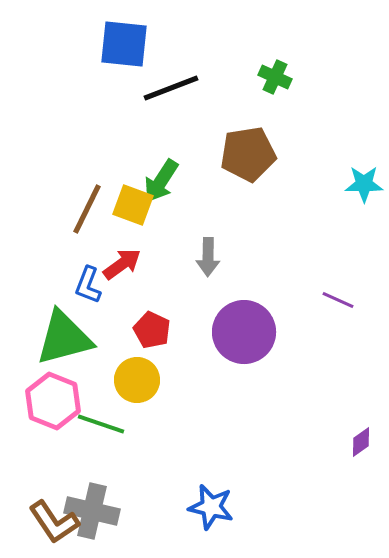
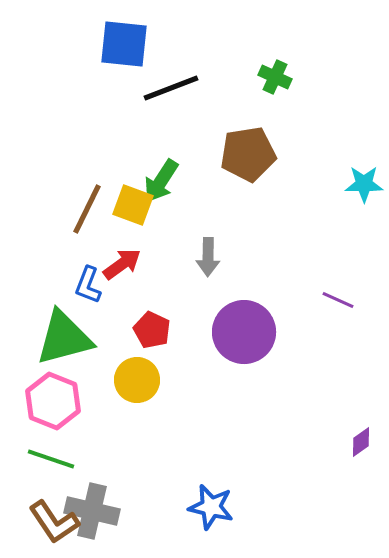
green line: moved 50 px left, 35 px down
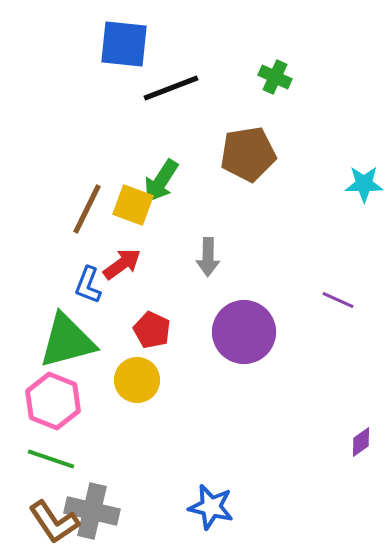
green triangle: moved 3 px right, 3 px down
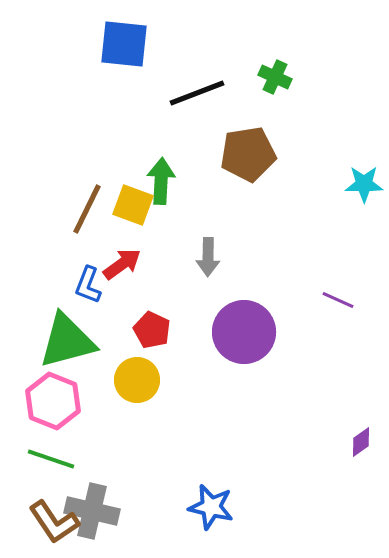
black line: moved 26 px right, 5 px down
green arrow: rotated 150 degrees clockwise
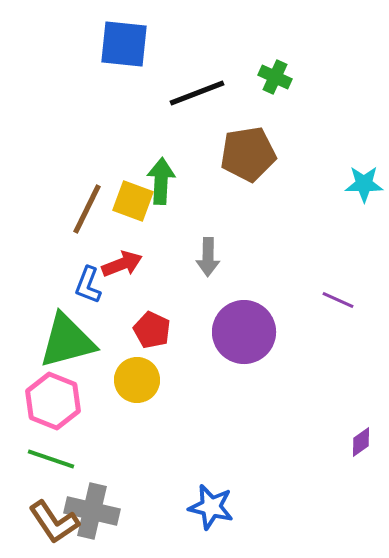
yellow square: moved 4 px up
red arrow: rotated 15 degrees clockwise
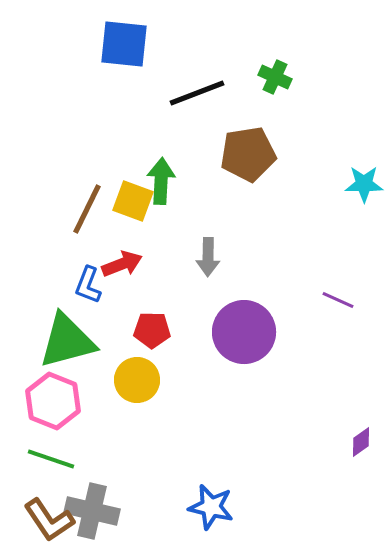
red pentagon: rotated 24 degrees counterclockwise
brown L-shape: moved 5 px left, 2 px up
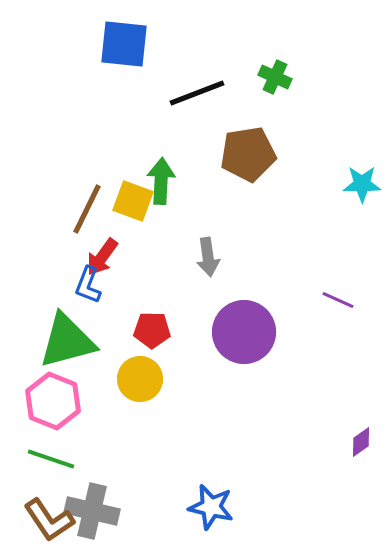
cyan star: moved 2 px left
gray arrow: rotated 9 degrees counterclockwise
red arrow: moved 20 px left, 7 px up; rotated 147 degrees clockwise
yellow circle: moved 3 px right, 1 px up
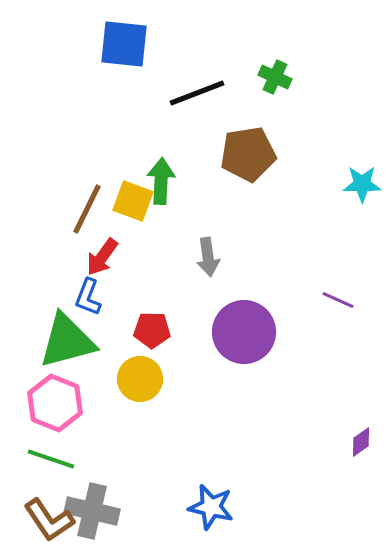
blue L-shape: moved 12 px down
pink hexagon: moved 2 px right, 2 px down
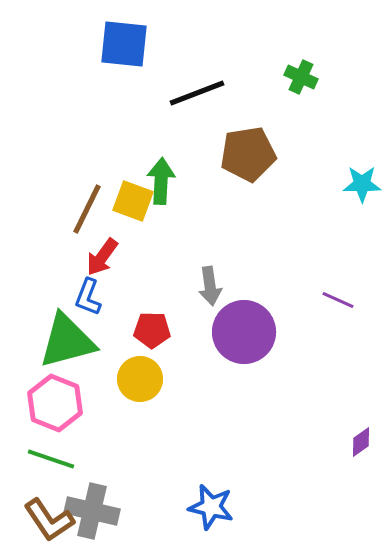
green cross: moved 26 px right
gray arrow: moved 2 px right, 29 px down
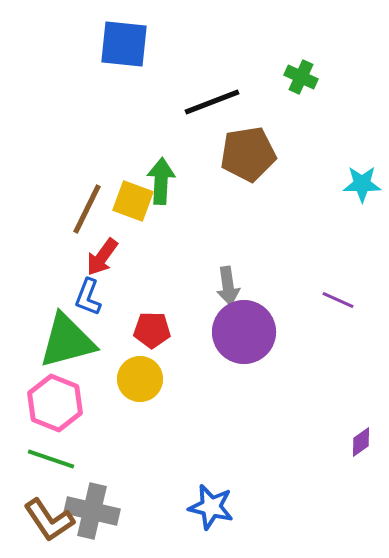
black line: moved 15 px right, 9 px down
gray arrow: moved 18 px right
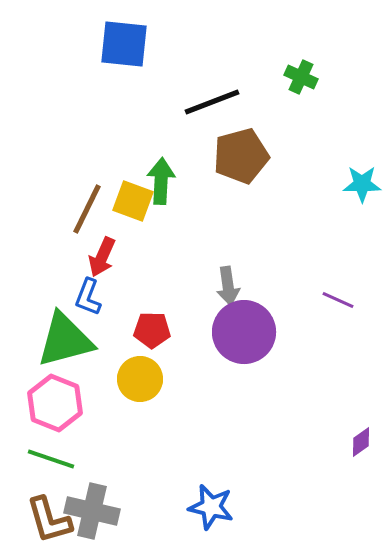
brown pentagon: moved 7 px left, 2 px down; rotated 6 degrees counterclockwise
red arrow: rotated 12 degrees counterclockwise
green triangle: moved 2 px left, 1 px up
brown L-shape: rotated 18 degrees clockwise
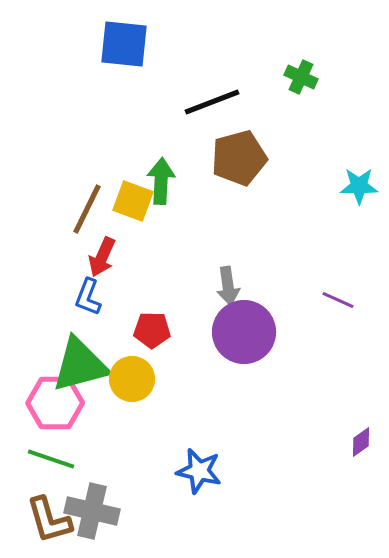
brown pentagon: moved 2 px left, 2 px down
cyan star: moved 3 px left, 2 px down
green triangle: moved 15 px right, 25 px down
yellow circle: moved 8 px left
pink hexagon: rotated 22 degrees counterclockwise
blue star: moved 12 px left, 36 px up
